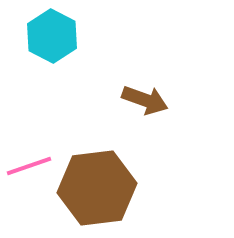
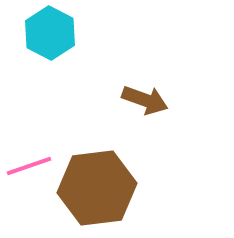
cyan hexagon: moved 2 px left, 3 px up
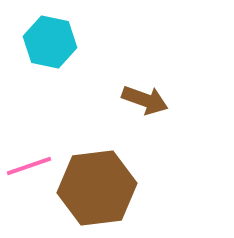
cyan hexagon: moved 9 px down; rotated 15 degrees counterclockwise
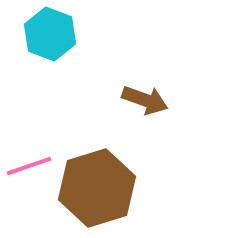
cyan hexagon: moved 8 px up; rotated 9 degrees clockwise
brown hexagon: rotated 10 degrees counterclockwise
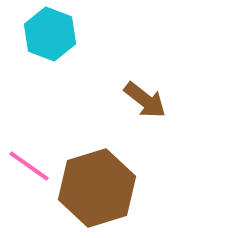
brown arrow: rotated 18 degrees clockwise
pink line: rotated 54 degrees clockwise
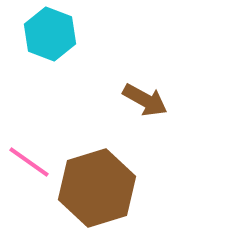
brown arrow: rotated 9 degrees counterclockwise
pink line: moved 4 px up
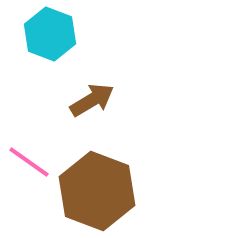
brown arrow: moved 53 px left; rotated 60 degrees counterclockwise
brown hexagon: moved 3 px down; rotated 22 degrees counterclockwise
